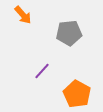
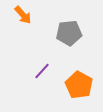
orange pentagon: moved 2 px right, 9 px up
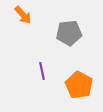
purple line: rotated 54 degrees counterclockwise
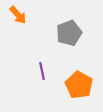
orange arrow: moved 5 px left
gray pentagon: rotated 15 degrees counterclockwise
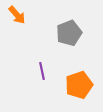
orange arrow: moved 1 px left
orange pentagon: rotated 24 degrees clockwise
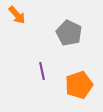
gray pentagon: rotated 25 degrees counterclockwise
